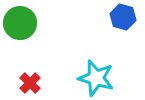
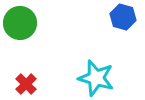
red cross: moved 4 px left, 1 px down
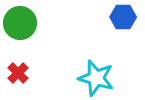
blue hexagon: rotated 15 degrees counterclockwise
red cross: moved 8 px left, 11 px up
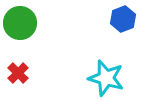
blue hexagon: moved 2 px down; rotated 20 degrees counterclockwise
cyan star: moved 10 px right
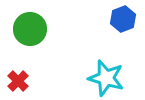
green circle: moved 10 px right, 6 px down
red cross: moved 8 px down
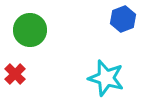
green circle: moved 1 px down
red cross: moved 3 px left, 7 px up
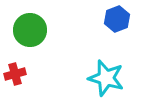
blue hexagon: moved 6 px left
red cross: rotated 30 degrees clockwise
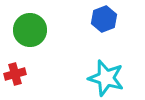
blue hexagon: moved 13 px left
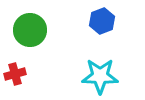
blue hexagon: moved 2 px left, 2 px down
cyan star: moved 6 px left, 2 px up; rotated 15 degrees counterclockwise
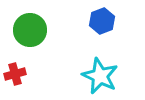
cyan star: rotated 24 degrees clockwise
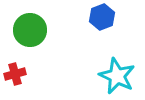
blue hexagon: moved 4 px up
cyan star: moved 17 px right
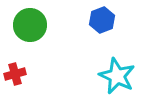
blue hexagon: moved 3 px down
green circle: moved 5 px up
